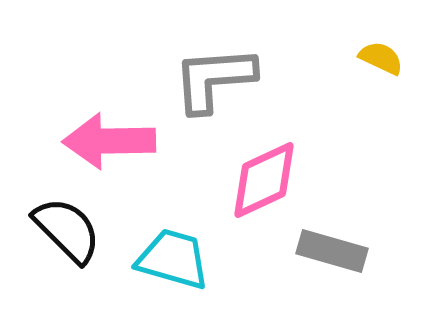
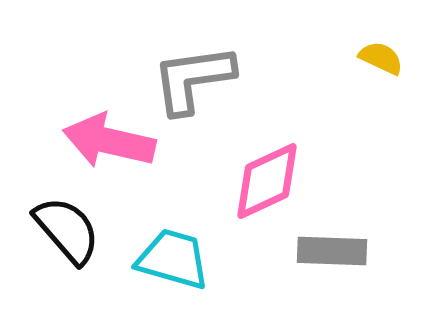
gray L-shape: moved 21 px left; rotated 4 degrees counterclockwise
pink arrow: rotated 14 degrees clockwise
pink diamond: moved 3 px right, 1 px down
black semicircle: rotated 4 degrees clockwise
gray rectangle: rotated 14 degrees counterclockwise
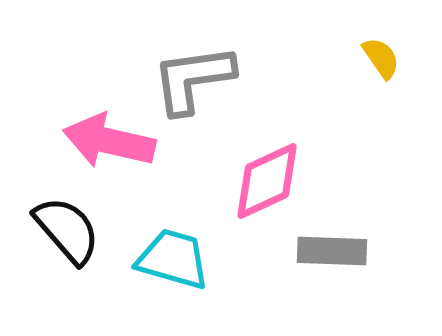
yellow semicircle: rotated 30 degrees clockwise
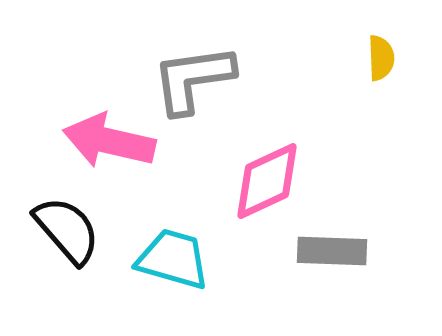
yellow semicircle: rotated 33 degrees clockwise
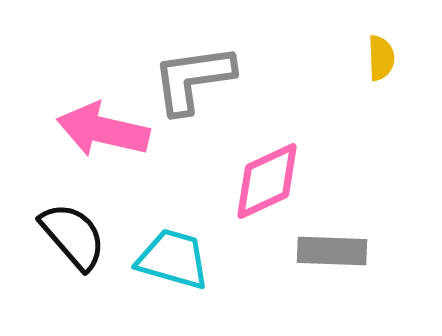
pink arrow: moved 6 px left, 11 px up
black semicircle: moved 6 px right, 6 px down
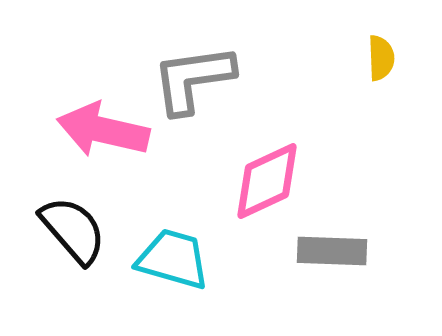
black semicircle: moved 6 px up
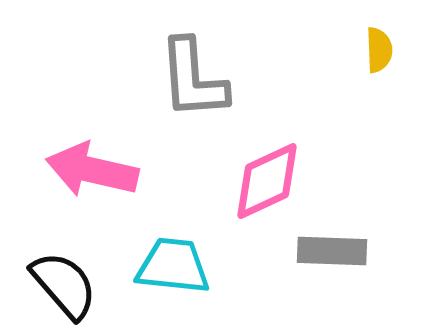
yellow semicircle: moved 2 px left, 8 px up
gray L-shape: rotated 86 degrees counterclockwise
pink arrow: moved 11 px left, 40 px down
black semicircle: moved 9 px left, 55 px down
cyan trapezoid: moved 7 px down; rotated 10 degrees counterclockwise
